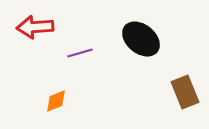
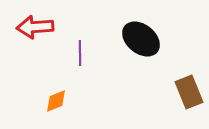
purple line: rotated 75 degrees counterclockwise
brown rectangle: moved 4 px right
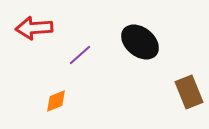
red arrow: moved 1 px left, 1 px down
black ellipse: moved 1 px left, 3 px down
purple line: moved 2 px down; rotated 50 degrees clockwise
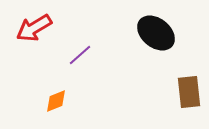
red arrow: rotated 27 degrees counterclockwise
black ellipse: moved 16 px right, 9 px up
brown rectangle: rotated 16 degrees clockwise
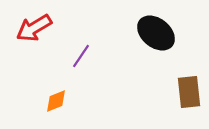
purple line: moved 1 px right, 1 px down; rotated 15 degrees counterclockwise
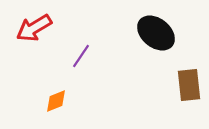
brown rectangle: moved 7 px up
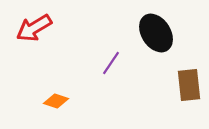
black ellipse: rotated 18 degrees clockwise
purple line: moved 30 px right, 7 px down
orange diamond: rotated 40 degrees clockwise
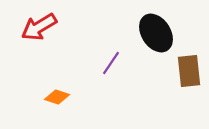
red arrow: moved 5 px right, 1 px up
brown rectangle: moved 14 px up
orange diamond: moved 1 px right, 4 px up
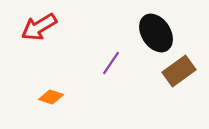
brown rectangle: moved 10 px left; rotated 60 degrees clockwise
orange diamond: moved 6 px left
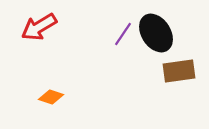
purple line: moved 12 px right, 29 px up
brown rectangle: rotated 28 degrees clockwise
